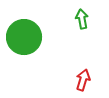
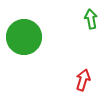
green arrow: moved 9 px right
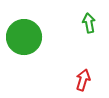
green arrow: moved 2 px left, 4 px down
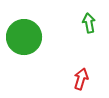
red arrow: moved 2 px left, 1 px up
